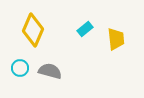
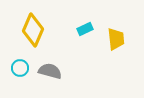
cyan rectangle: rotated 14 degrees clockwise
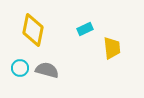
yellow diamond: rotated 12 degrees counterclockwise
yellow trapezoid: moved 4 px left, 9 px down
gray semicircle: moved 3 px left, 1 px up
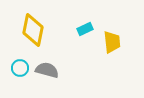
yellow trapezoid: moved 6 px up
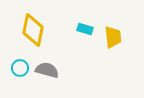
cyan rectangle: rotated 42 degrees clockwise
yellow trapezoid: moved 1 px right, 5 px up
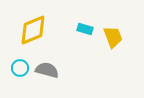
yellow diamond: rotated 56 degrees clockwise
yellow trapezoid: rotated 15 degrees counterclockwise
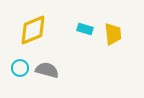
yellow trapezoid: moved 3 px up; rotated 15 degrees clockwise
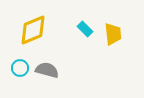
cyan rectangle: rotated 28 degrees clockwise
